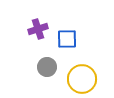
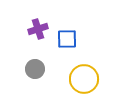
gray circle: moved 12 px left, 2 px down
yellow circle: moved 2 px right
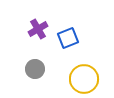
purple cross: rotated 12 degrees counterclockwise
blue square: moved 1 px right, 1 px up; rotated 20 degrees counterclockwise
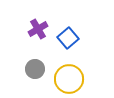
blue square: rotated 20 degrees counterclockwise
yellow circle: moved 15 px left
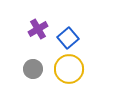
gray circle: moved 2 px left
yellow circle: moved 10 px up
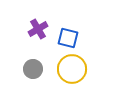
blue square: rotated 35 degrees counterclockwise
yellow circle: moved 3 px right
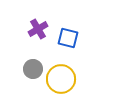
yellow circle: moved 11 px left, 10 px down
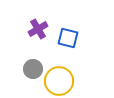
yellow circle: moved 2 px left, 2 px down
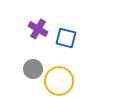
purple cross: rotated 30 degrees counterclockwise
blue square: moved 2 px left
